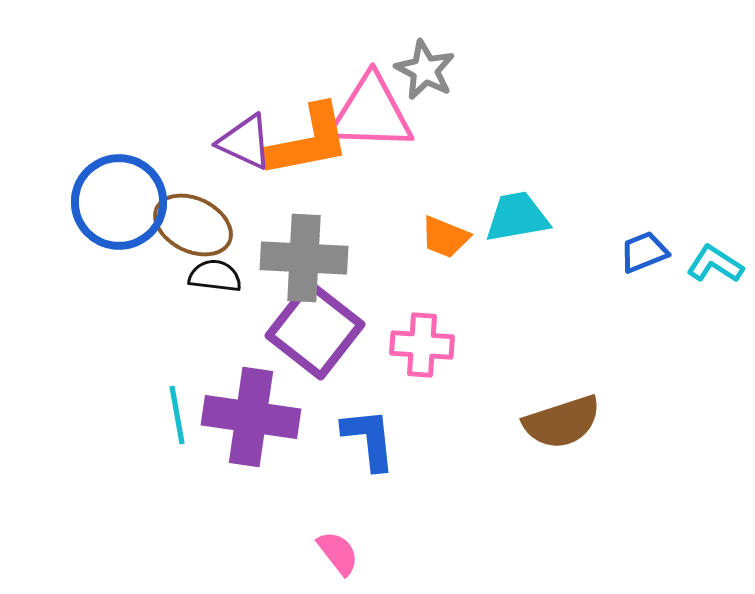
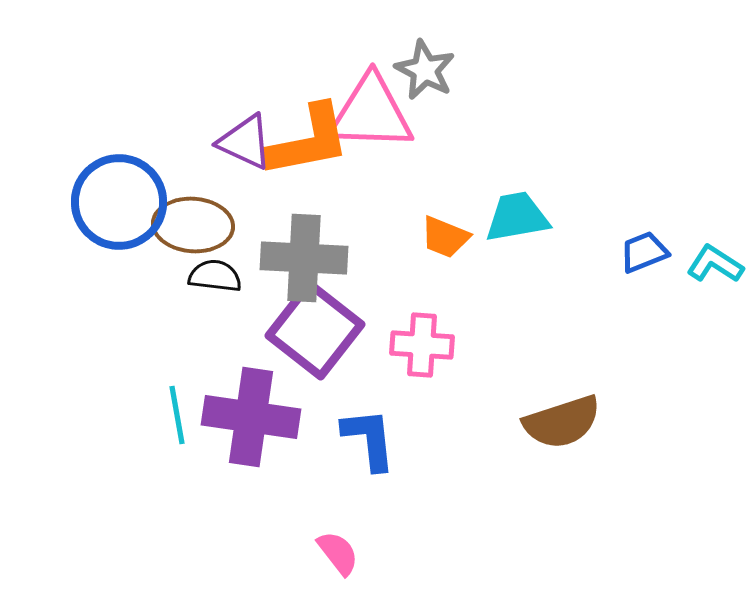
brown ellipse: rotated 22 degrees counterclockwise
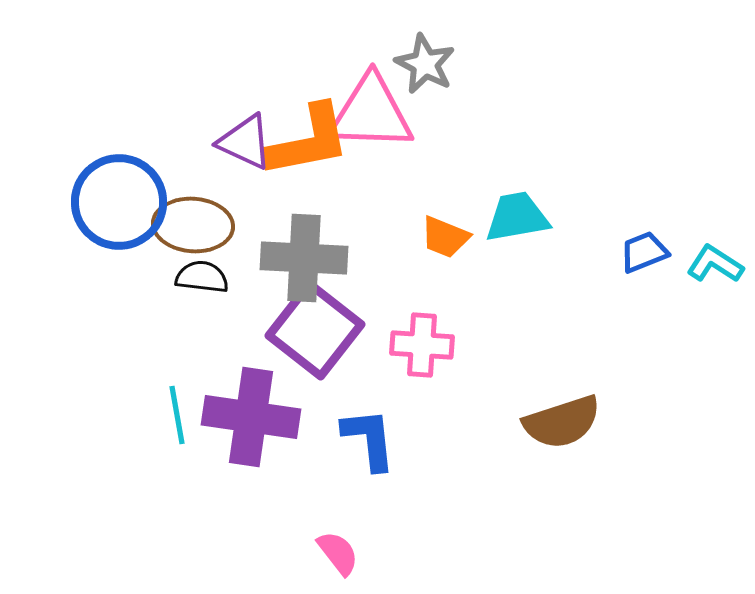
gray star: moved 6 px up
black semicircle: moved 13 px left, 1 px down
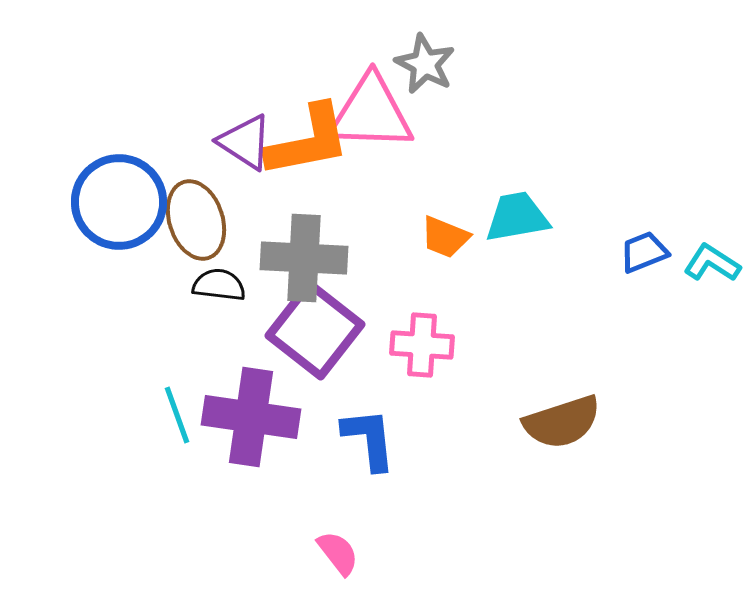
purple triangle: rotated 8 degrees clockwise
brown ellipse: moved 3 px right, 5 px up; rotated 68 degrees clockwise
cyan L-shape: moved 3 px left, 1 px up
black semicircle: moved 17 px right, 8 px down
cyan line: rotated 10 degrees counterclockwise
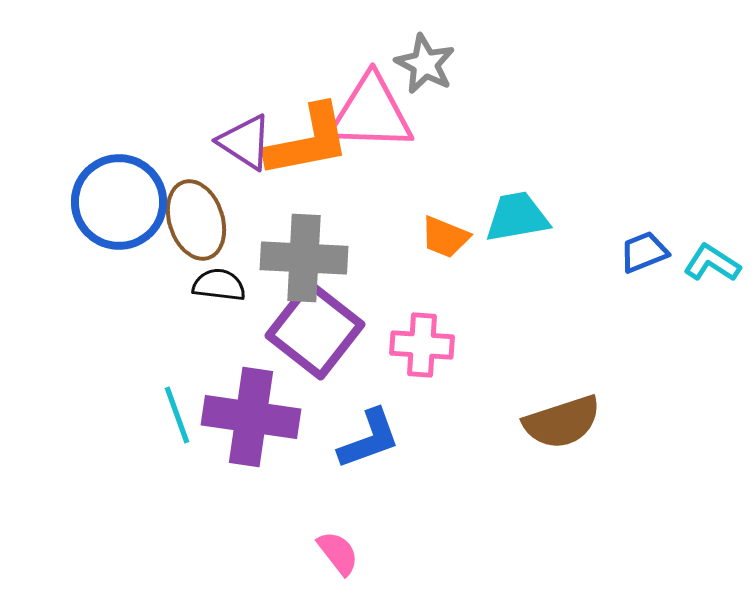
blue L-shape: rotated 76 degrees clockwise
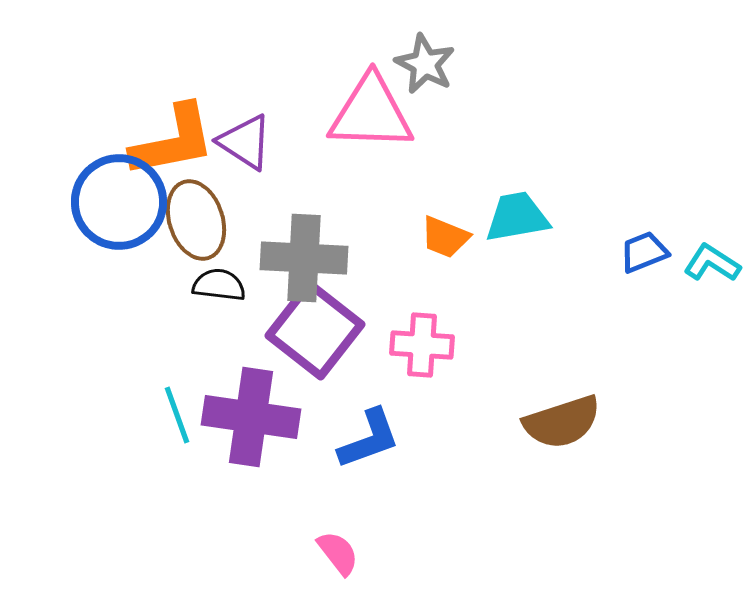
orange L-shape: moved 135 px left
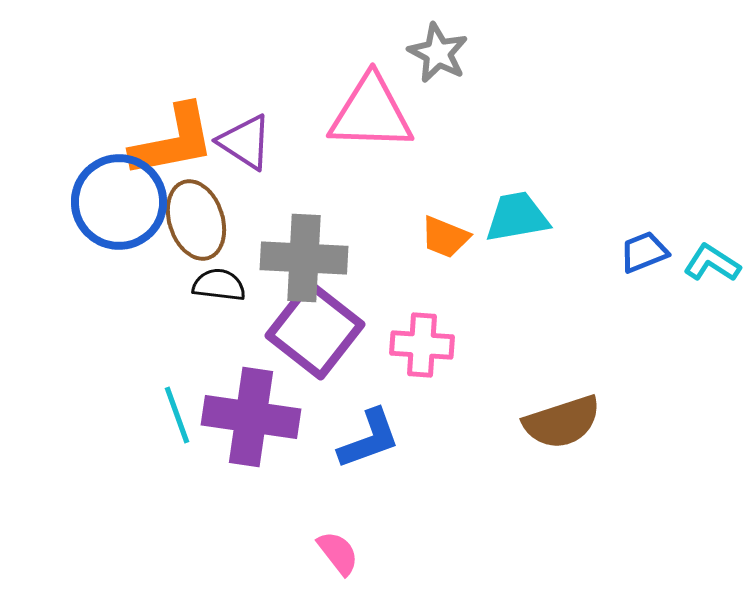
gray star: moved 13 px right, 11 px up
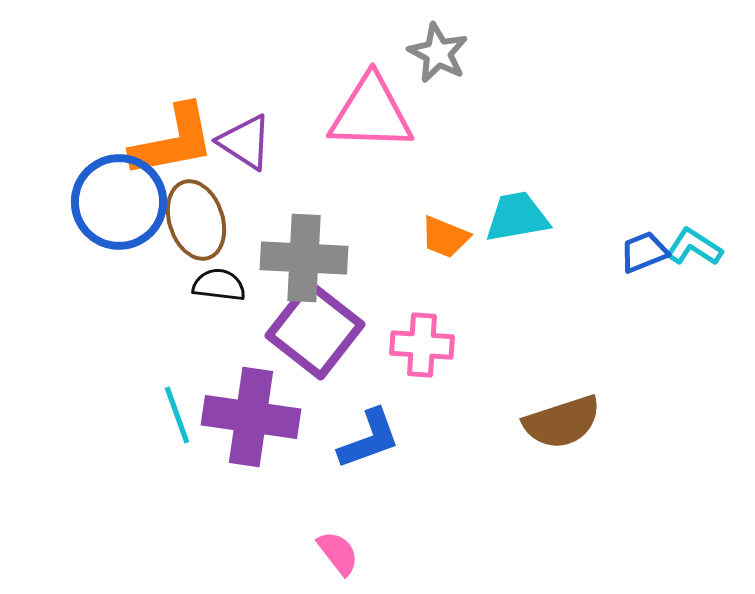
cyan L-shape: moved 18 px left, 16 px up
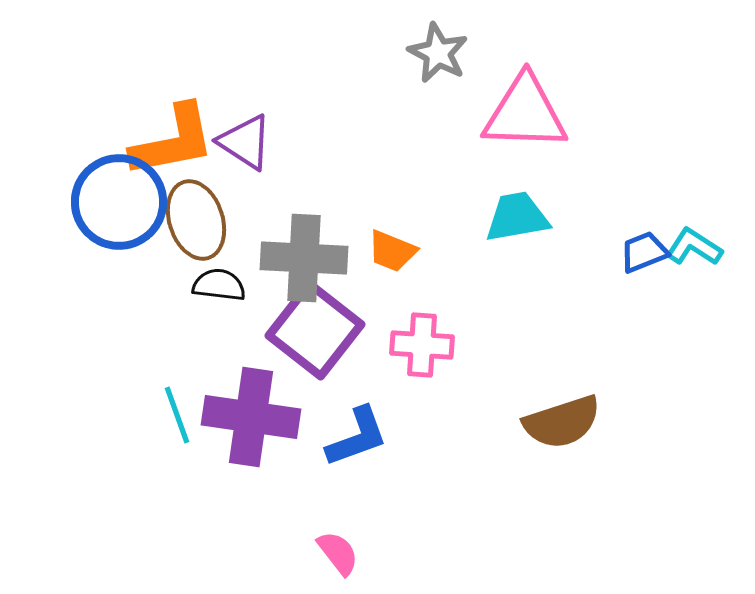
pink triangle: moved 154 px right
orange trapezoid: moved 53 px left, 14 px down
blue L-shape: moved 12 px left, 2 px up
